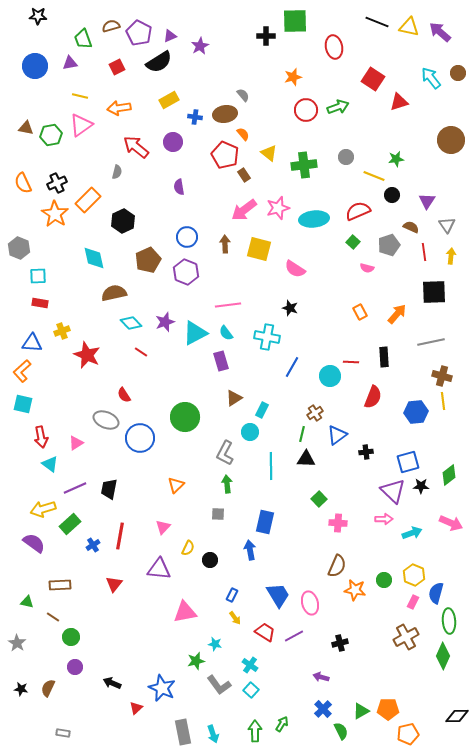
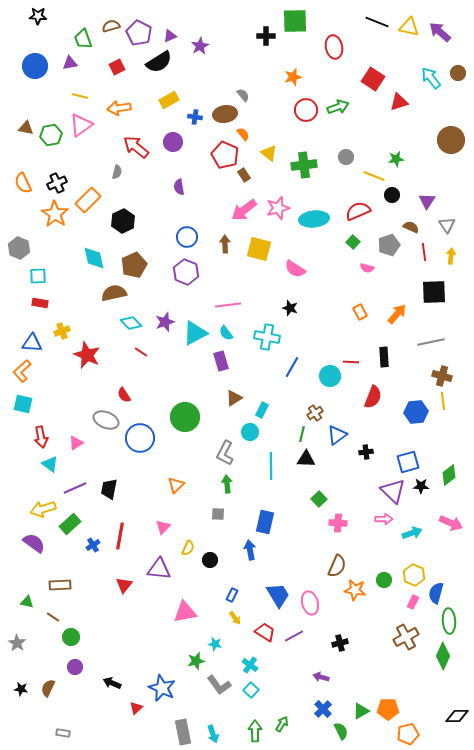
brown pentagon at (148, 260): moved 14 px left, 5 px down
red triangle at (114, 584): moved 10 px right, 1 px down
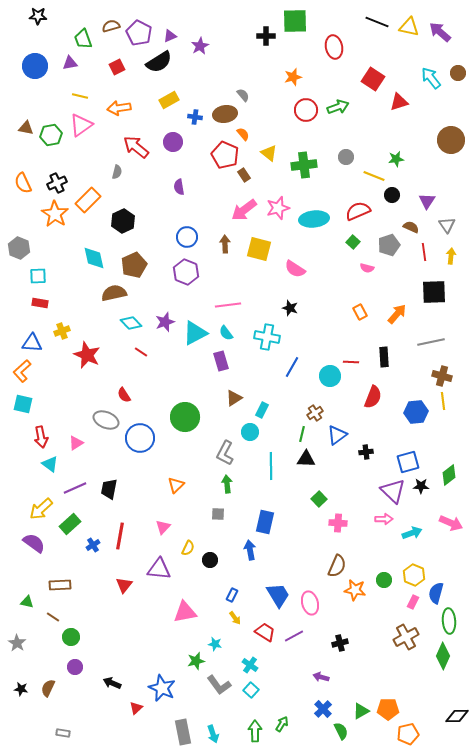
yellow arrow at (43, 509): moved 2 px left; rotated 25 degrees counterclockwise
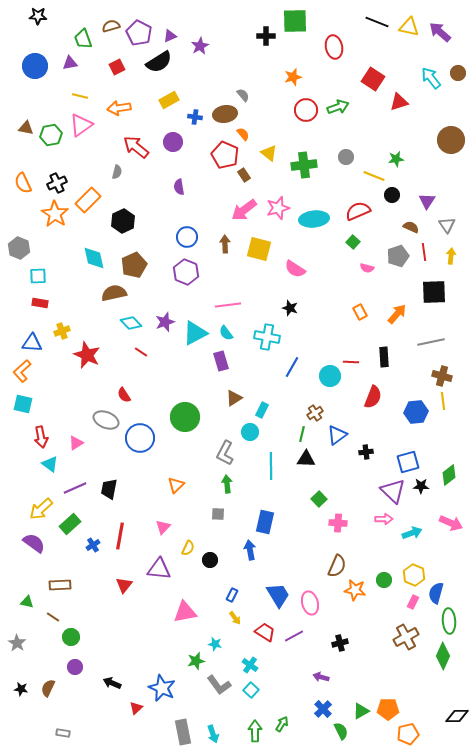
gray pentagon at (389, 245): moved 9 px right, 11 px down
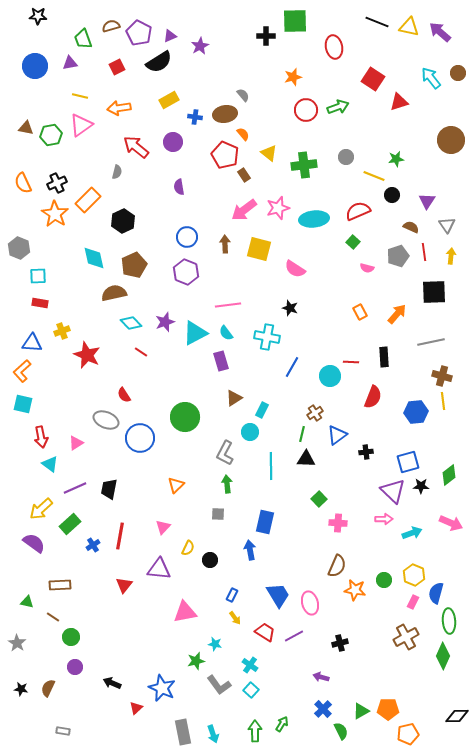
gray rectangle at (63, 733): moved 2 px up
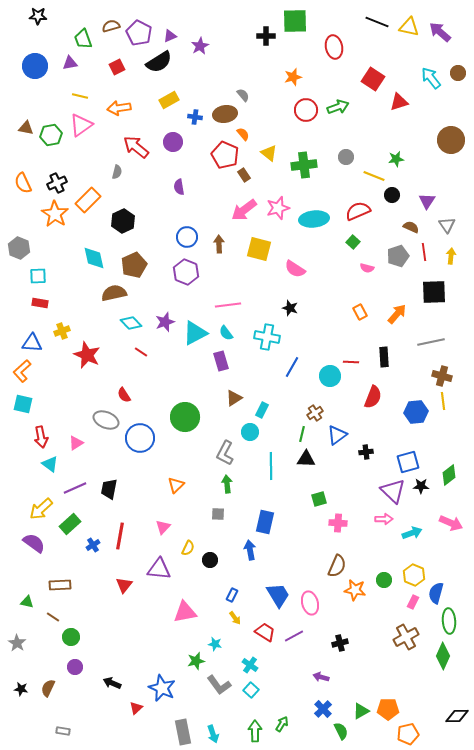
brown arrow at (225, 244): moved 6 px left
green square at (319, 499): rotated 28 degrees clockwise
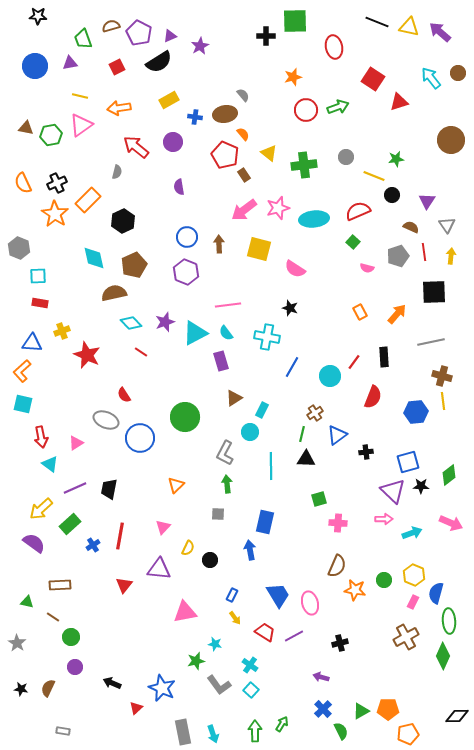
red line at (351, 362): moved 3 px right; rotated 56 degrees counterclockwise
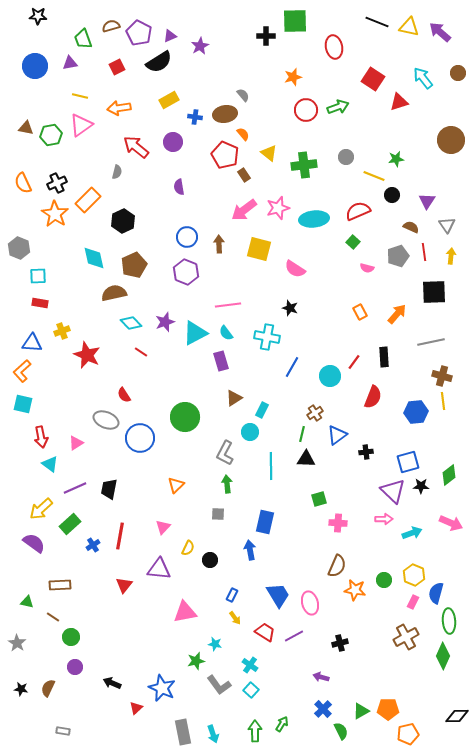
cyan arrow at (431, 78): moved 8 px left
